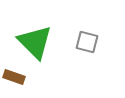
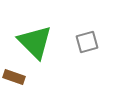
gray square: rotated 30 degrees counterclockwise
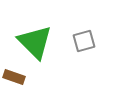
gray square: moved 3 px left, 1 px up
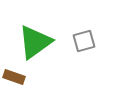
green triangle: rotated 39 degrees clockwise
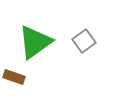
gray square: rotated 20 degrees counterclockwise
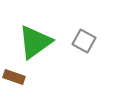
gray square: rotated 25 degrees counterclockwise
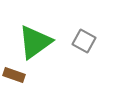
brown rectangle: moved 2 px up
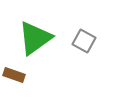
green triangle: moved 4 px up
